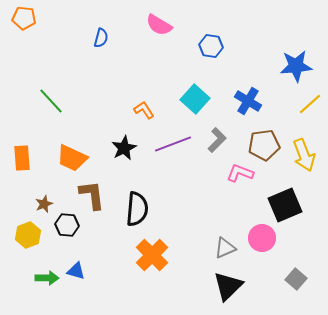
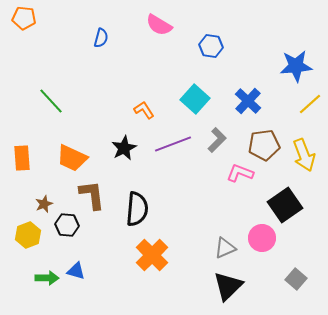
blue cross: rotated 12 degrees clockwise
black square: rotated 12 degrees counterclockwise
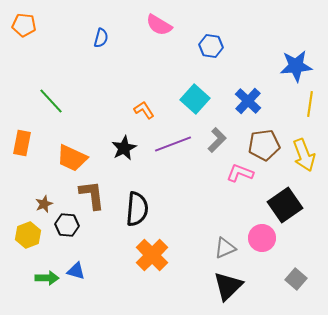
orange pentagon: moved 7 px down
yellow line: rotated 40 degrees counterclockwise
orange rectangle: moved 15 px up; rotated 15 degrees clockwise
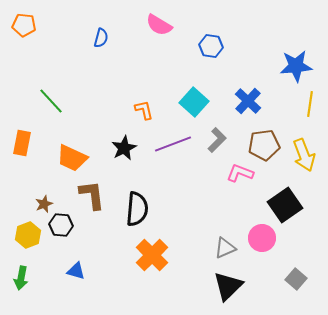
cyan square: moved 1 px left, 3 px down
orange L-shape: rotated 20 degrees clockwise
black hexagon: moved 6 px left
green arrow: moved 26 px left; rotated 100 degrees clockwise
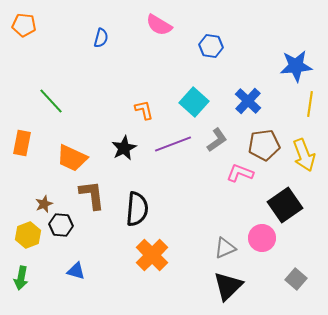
gray L-shape: rotated 10 degrees clockwise
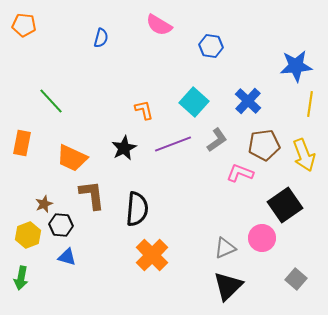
blue triangle: moved 9 px left, 14 px up
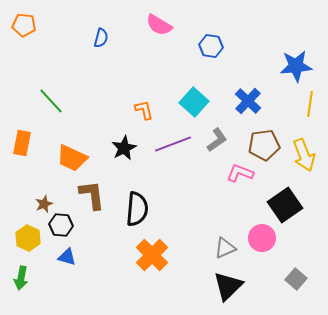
yellow hexagon: moved 3 px down; rotated 15 degrees counterclockwise
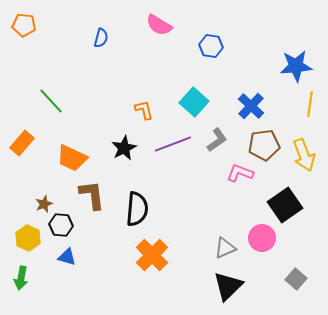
blue cross: moved 3 px right, 5 px down
orange rectangle: rotated 30 degrees clockwise
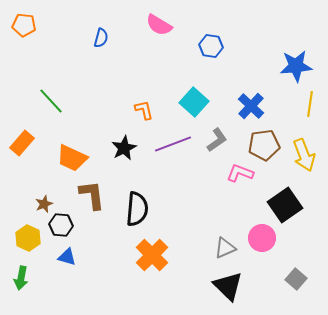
black triangle: rotated 32 degrees counterclockwise
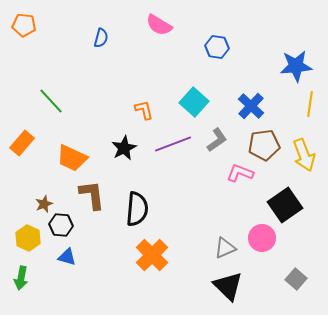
blue hexagon: moved 6 px right, 1 px down
